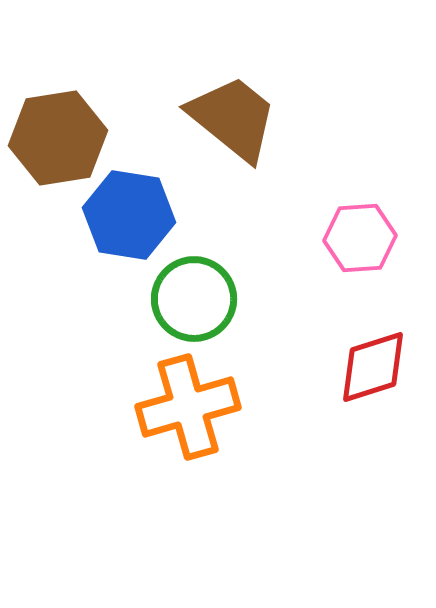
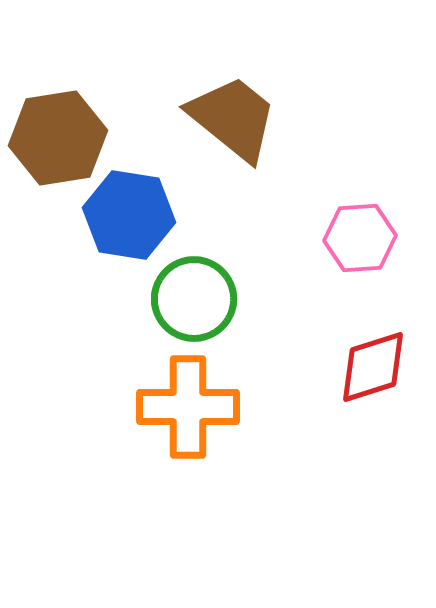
orange cross: rotated 16 degrees clockwise
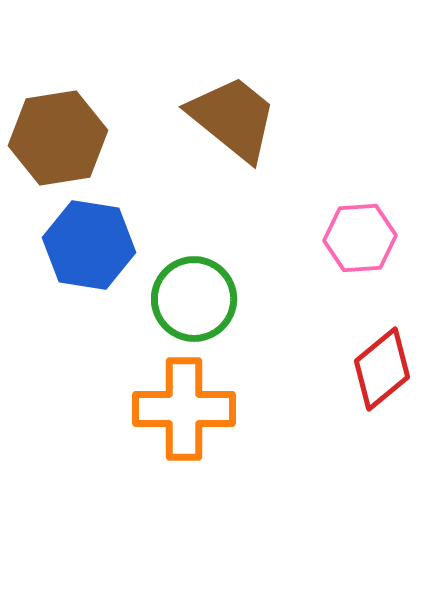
blue hexagon: moved 40 px left, 30 px down
red diamond: moved 9 px right, 2 px down; rotated 22 degrees counterclockwise
orange cross: moved 4 px left, 2 px down
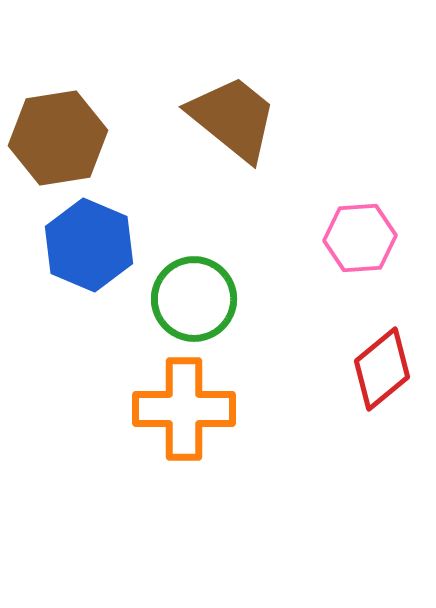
blue hexagon: rotated 14 degrees clockwise
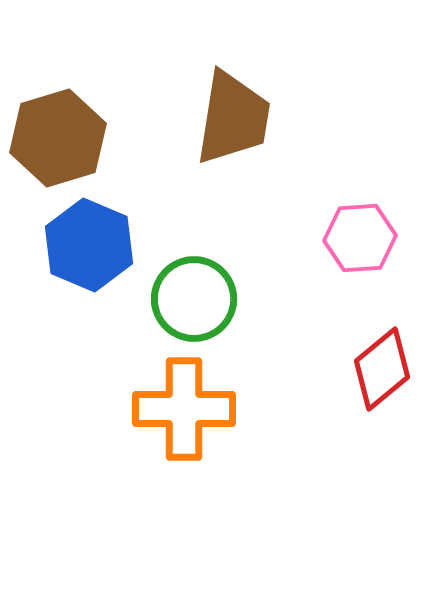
brown trapezoid: rotated 60 degrees clockwise
brown hexagon: rotated 8 degrees counterclockwise
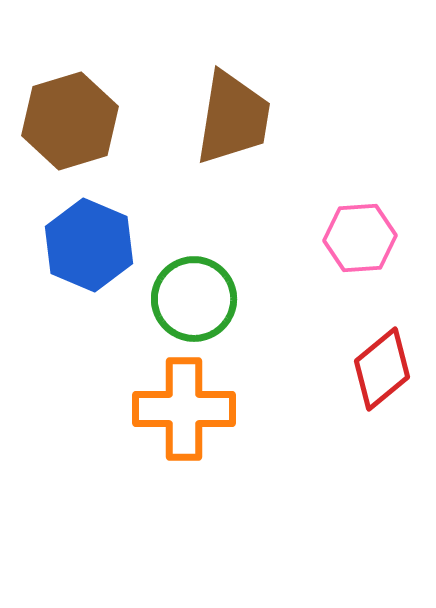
brown hexagon: moved 12 px right, 17 px up
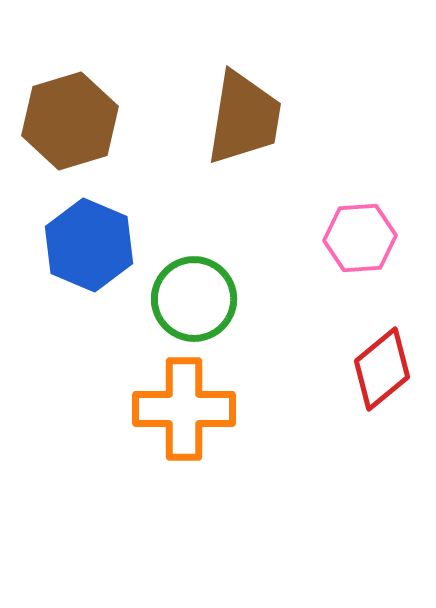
brown trapezoid: moved 11 px right
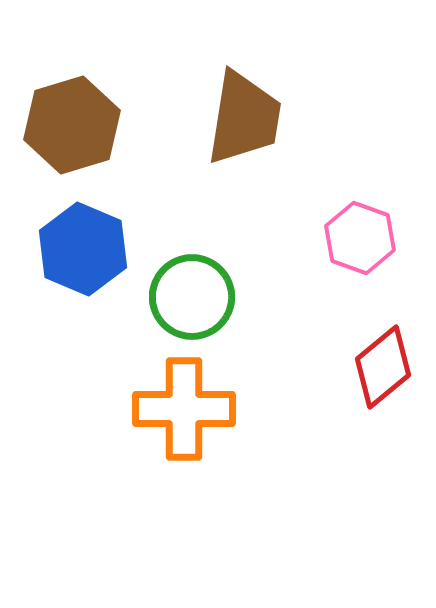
brown hexagon: moved 2 px right, 4 px down
pink hexagon: rotated 24 degrees clockwise
blue hexagon: moved 6 px left, 4 px down
green circle: moved 2 px left, 2 px up
red diamond: moved 1 px right, 2 px up
